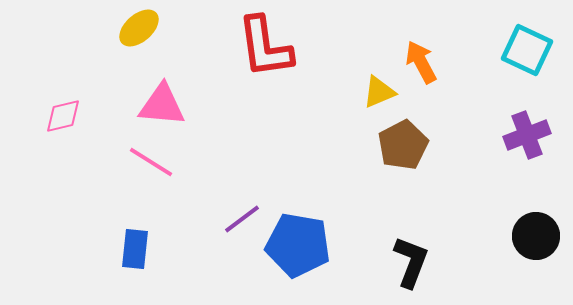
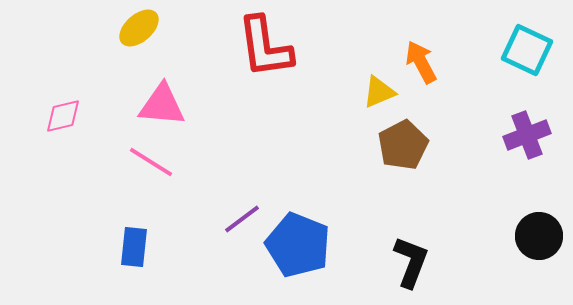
black circle: moved 3 px right
blue pentagon: rotated 12 degrees clockwise
blue rectangle: moved 1 px left, 2 px up
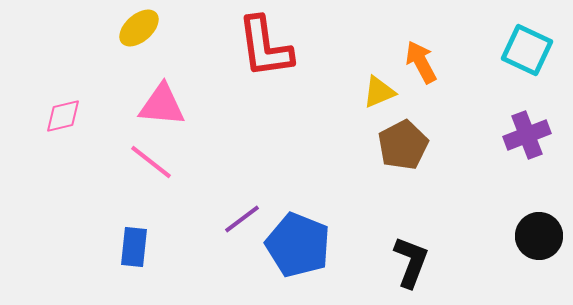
pink line: rotated 6 degrees clockwise
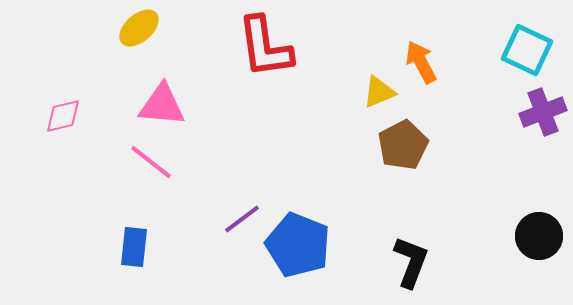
purple cross: moved 16 px right, 23 px up
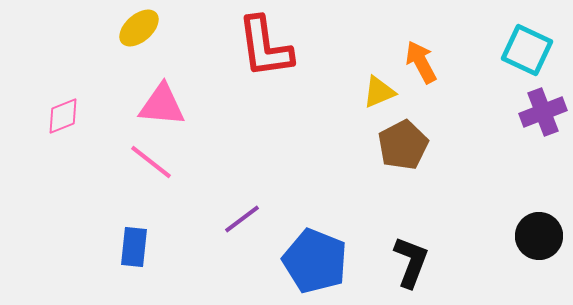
pink diamond: rotated 9 degrees counterclockwise
blue pentagon: moved 17 px right, 16 px down
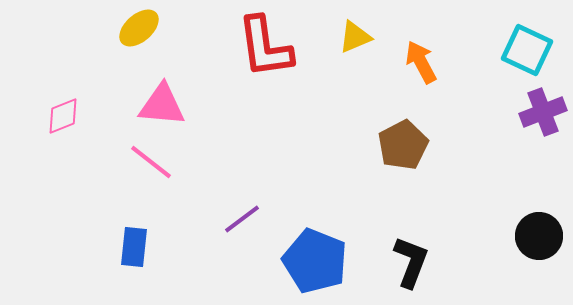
yellow triangle: moved 24 px left, 55 px up
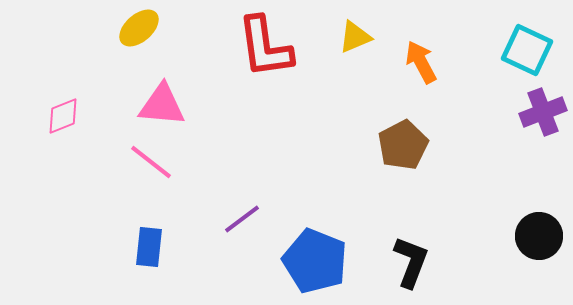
blue rectangle: moved 15 px right
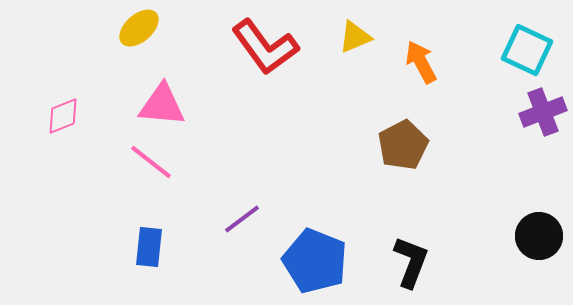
red L-shape: rotated 28 degrees counterclockwise
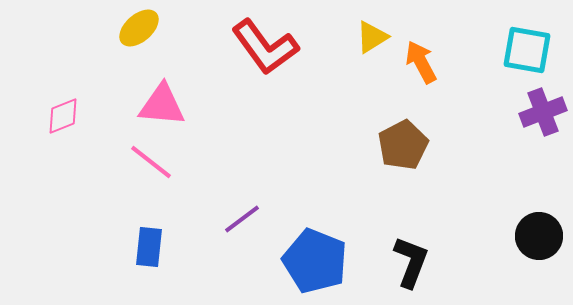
yellow triangle: moved 17 px right; rotated 9 degrees counterclockwise
cyan square: rotated 15 degrees counterclockwise
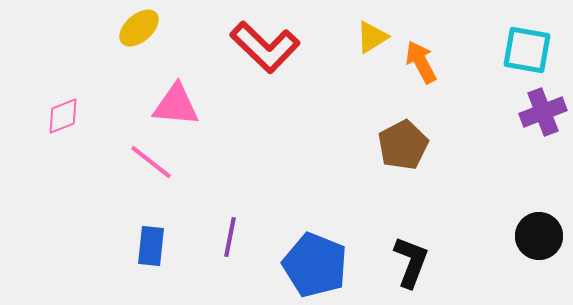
red L-shape: rotated 10 degrees counterclockwise
pink triangle: moved 14 px right
purple line: moved 12 px left, 18 px down; rotated 42 degrees counterclockwise
blue rectangle: moved 2 px right, 1 px up
blue pentagon: moved 4 px down
